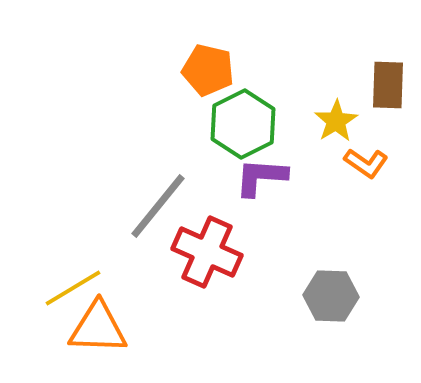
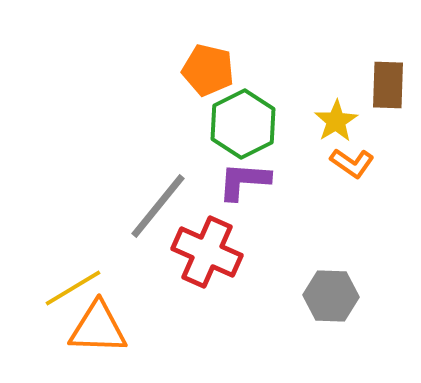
orange L-shape: moved 14 px left
purple L-shape: moved 17 px left, 4 px down
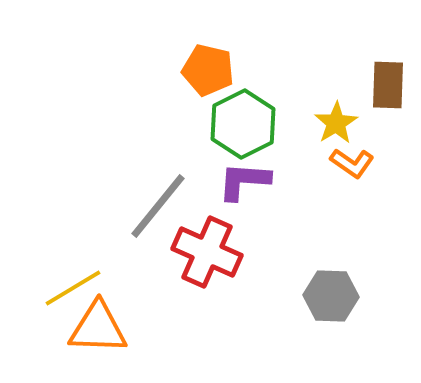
yellow star: moved 2 px down
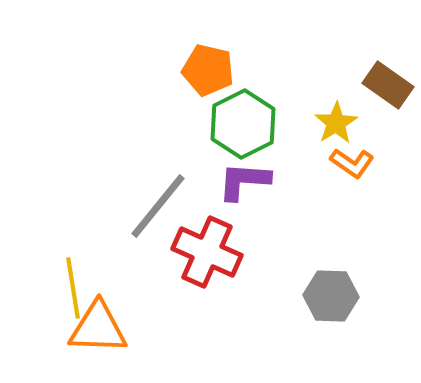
brown rectangle: rotated 57 degrees counterclockwise
yellow line: rotated 68 degrees counterclockwise
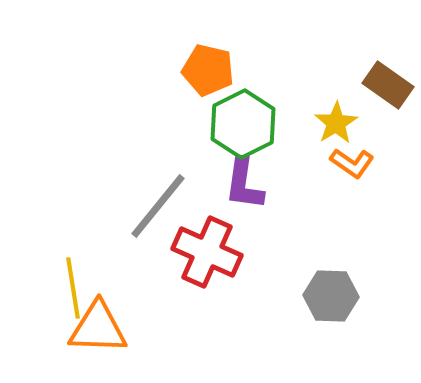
purple L-shape: moved 3 px down; rotated 86 degrees counterclockwise
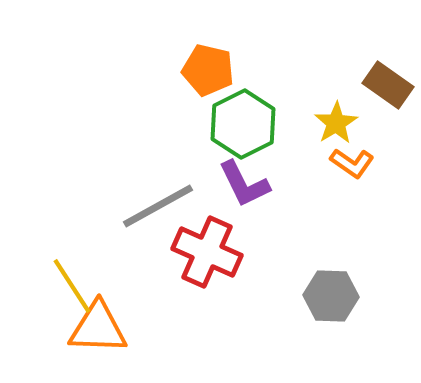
purple L-shape: rotated 34 degrees counterclockwise
gray line: rotated 22 degrees clockwise
yellow line: moved 1 px left, 2 px up; rotated 24 degrees counterclockwise
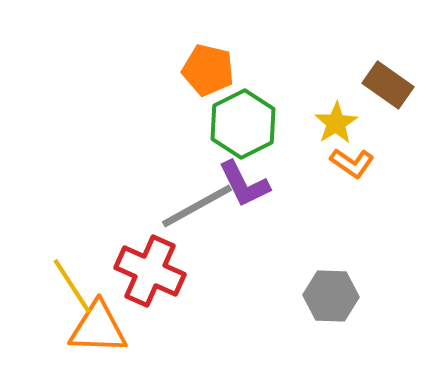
gray line: moved 39 px right
red cross: moved 57 px left, 19 px down
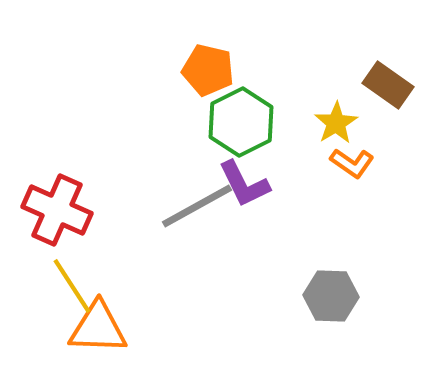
green hexagon: moved 2 px left, 2 px up
red cross: moved 93 px left, 61 px up
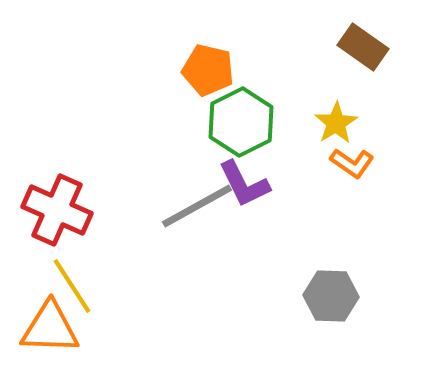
brown rectangle: moved 25 px left, 38 px up
orange triangle: moved 48 px left
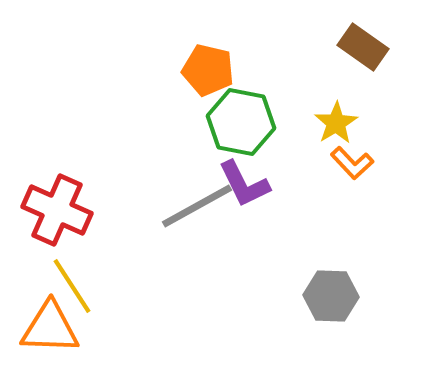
green hexagon: rotated 22 degrees counterclockwise
orange L-shape: rotated 12 degrees clockwise
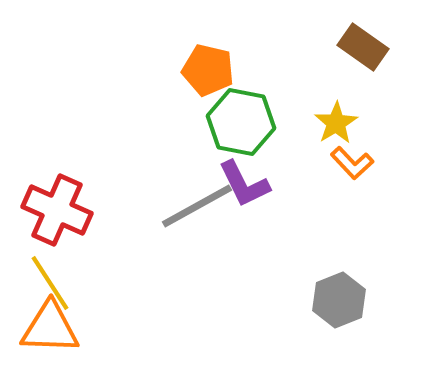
yellow line: moved 22 px left, 3 px up
gray hexagon: moved 8 px right, 4 px down; rotated 24 degrees counterclockwise
